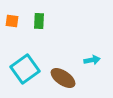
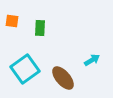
green rectangle: moved 1 px right, 7 px down
cyan arrow: rotated 21 degrees counterclockwise
brown ellipse: rotated 15 degrees clockwise
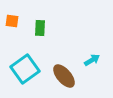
brown ellipse: moved 1 px right, 2 px up
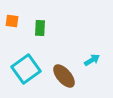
cyan square: moved 1 px right
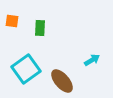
brown ellipse: moved 2 px left, 5 px down
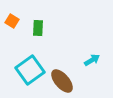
orange square: rotated 24 degrees clockwise
green rectangle: moved 2 px left
cyan square: moved 4 px right, 1 px down
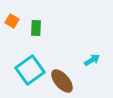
green rectangle: moved 2 px left
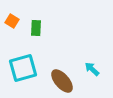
cyan arrow: moved 9 px down; rotated 105 degrees counterclockwise
cyan square: moved 7 px left, 2 px up; rotated 20 degrees clockwise
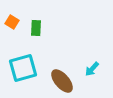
orange square: moved 1 px down
cyan arrow: rotated 91 degrees counterclockwise
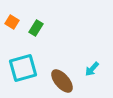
green rectangle: rotated 28 degrees clockwise
